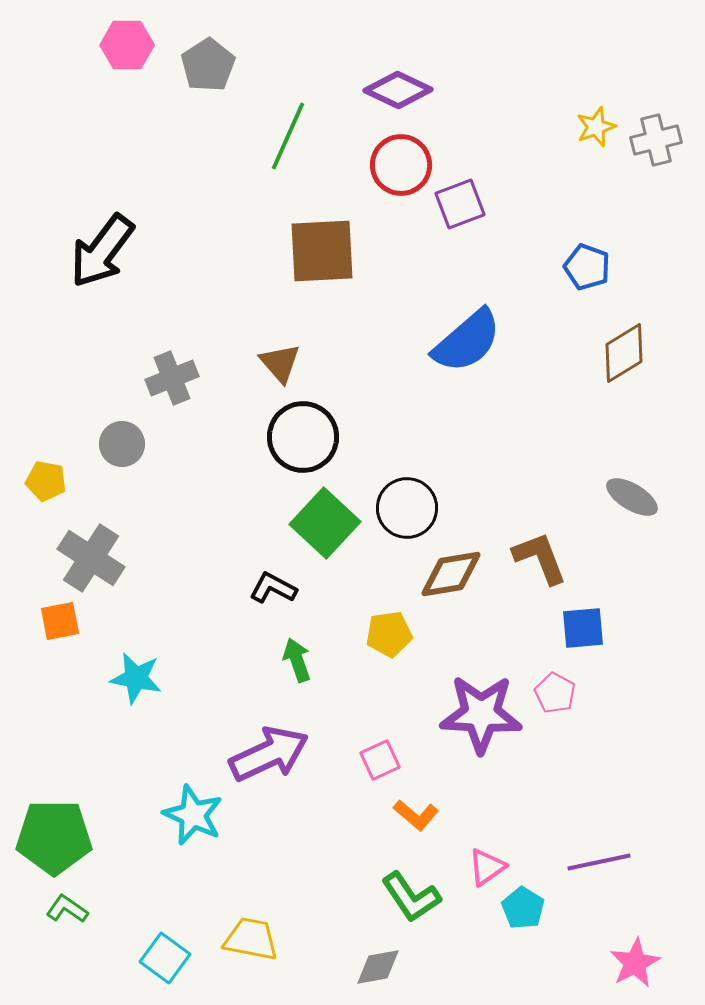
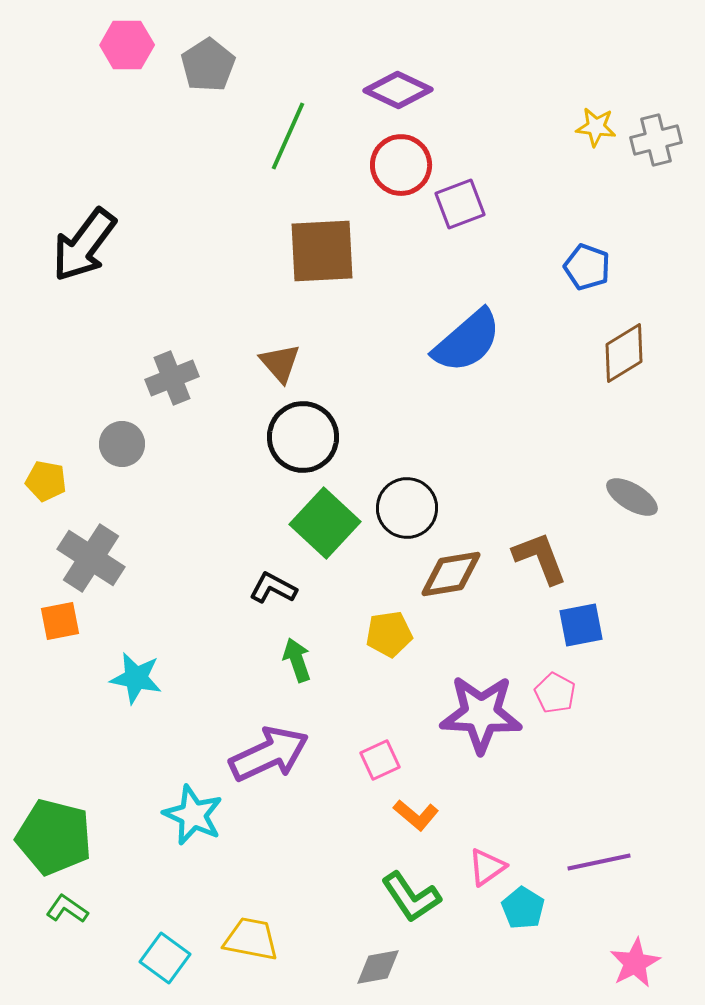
yellow star at (596, 127): rotated 27 degrees clockwise
black arrow at (102, 251): moved 18 px left, 6 px up
blue square at (583, 628): moved 2 px left, 3 px up; rotated 6 degrees counterclockwise
green pentagon at (54, 837): rotated 14 degrees clockwise
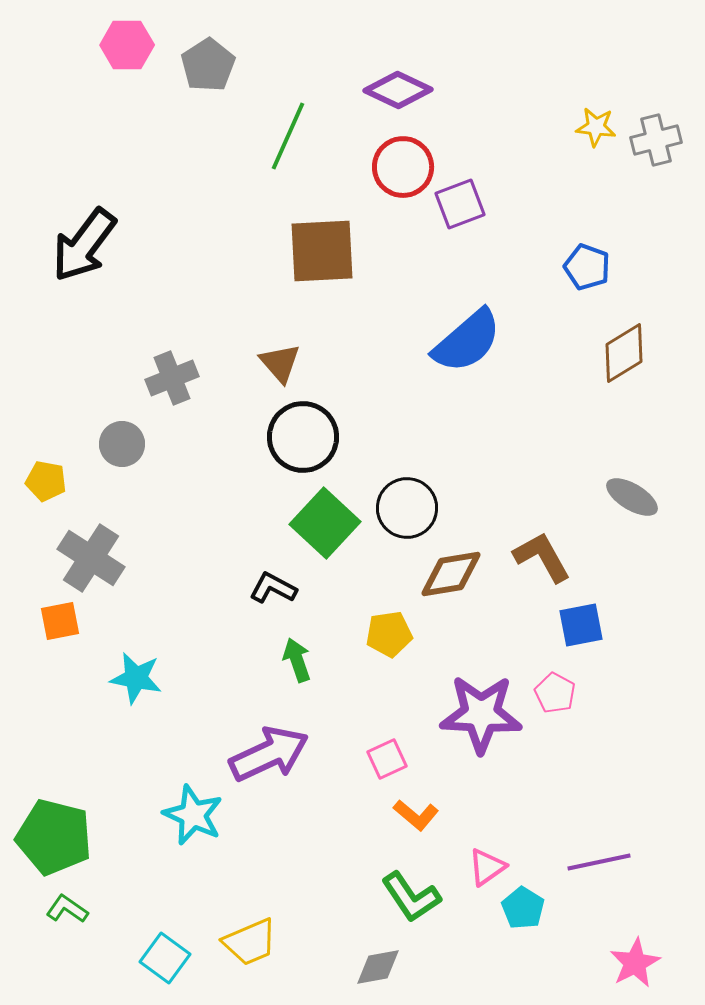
red circle at (401, 165): moved 2 px right, 2 px down
brown L-shape at (540, 558): moved 2 px right, 1 px up; rotated 8 degrees counterclockwise
pink square at (380, 760): moved 7 px right, 1 px up
yellow trapezoid at (251, 939): moved 1 px left, 3 px down; rotated 146 degrees clockwise
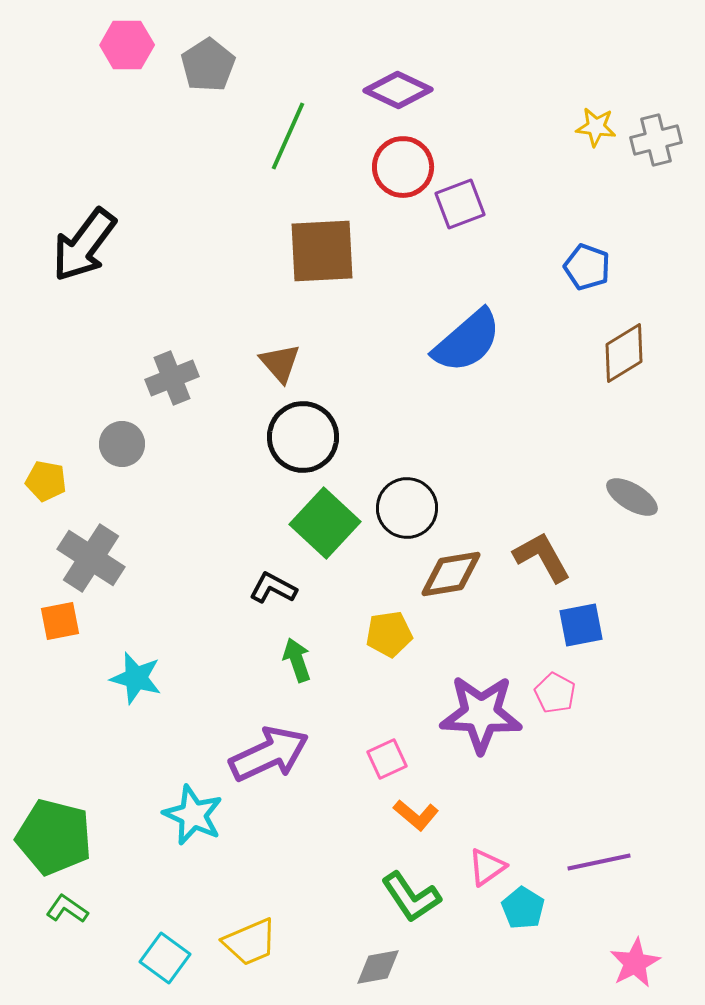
cyan star at (136, 678): rotated 4 degrees clockwise
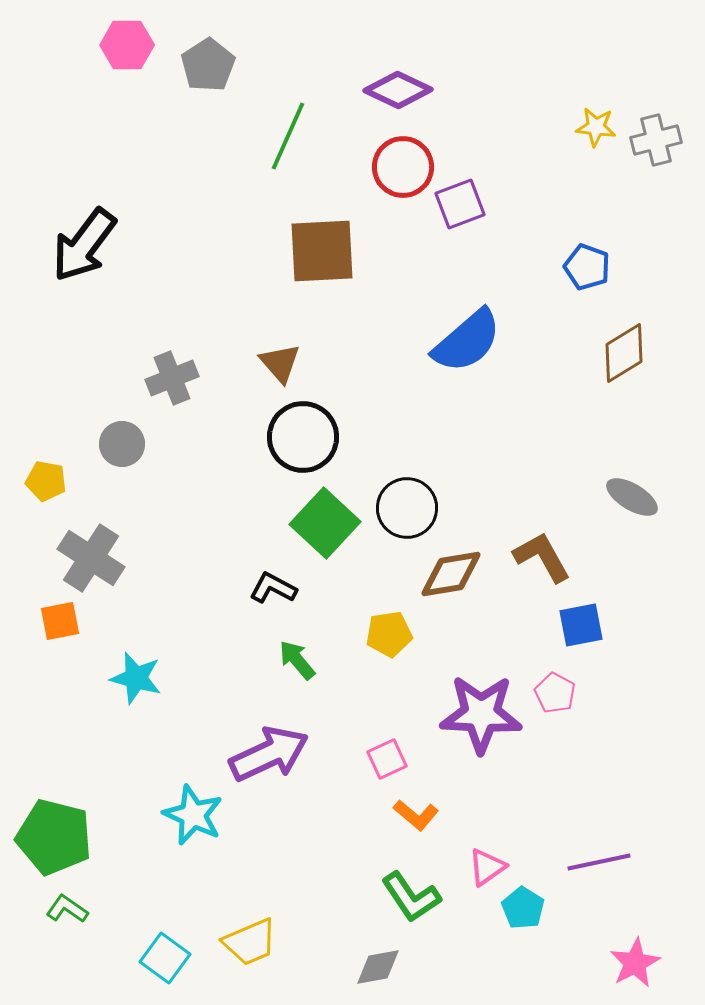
green arrow at (297, 660): rotated 21 degrees counterclockwise
